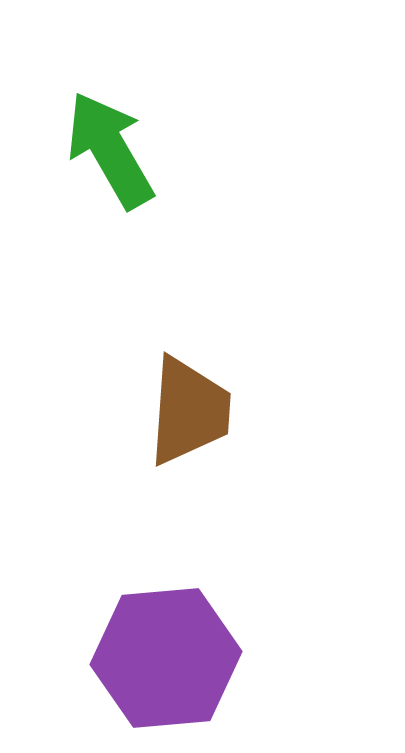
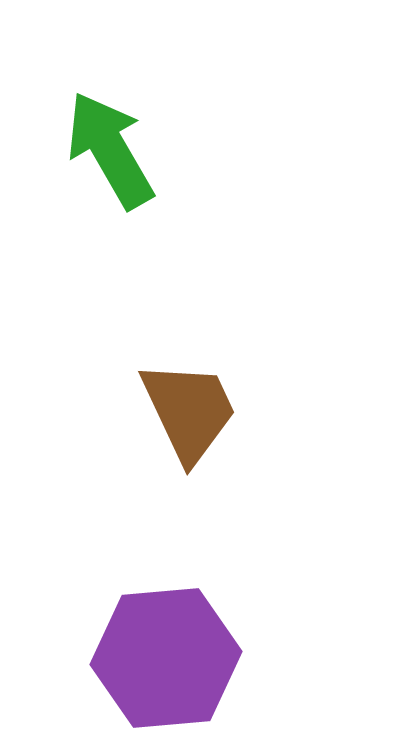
brown trapezoid: rotated 29 degrees counterclockwise
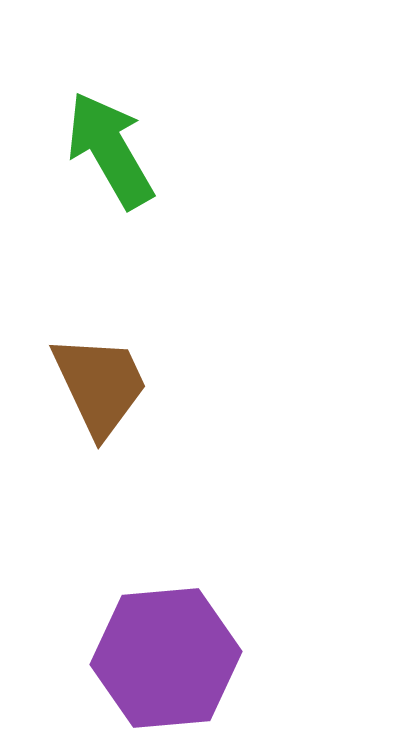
brown trapezoid: moved 89 px left, 26 px up
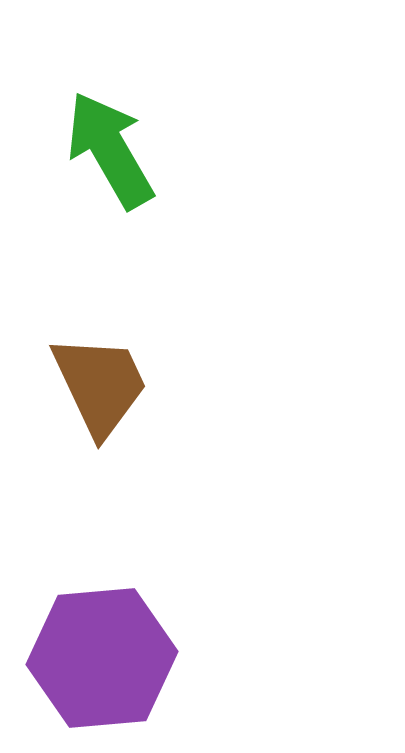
purple hexagon: moved 64 px left
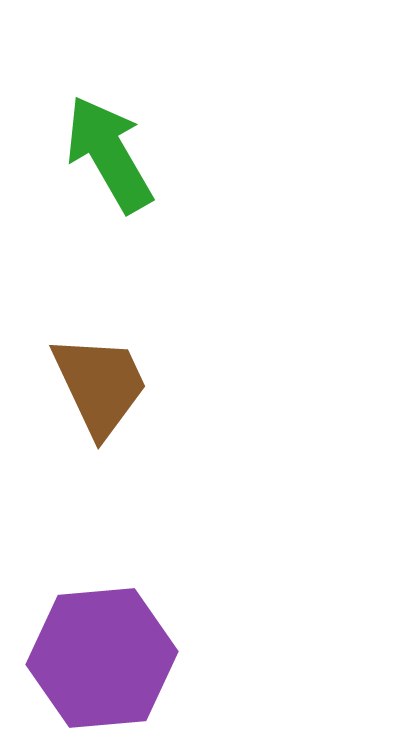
green arrow: moved 1 px left, 4 px down
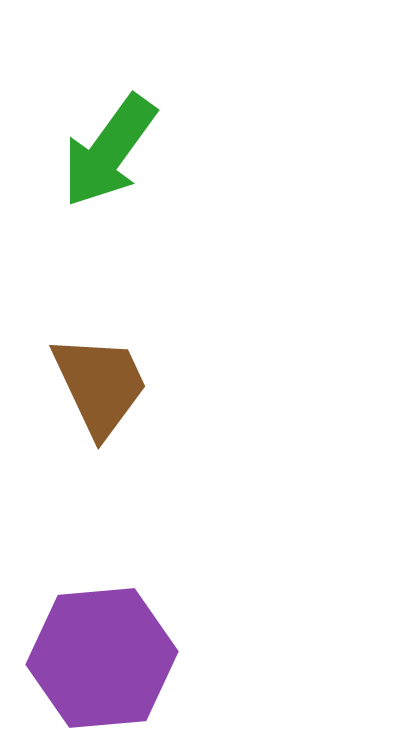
green arrow: moved 3 px up; rotated 114 degrees counterclockwise
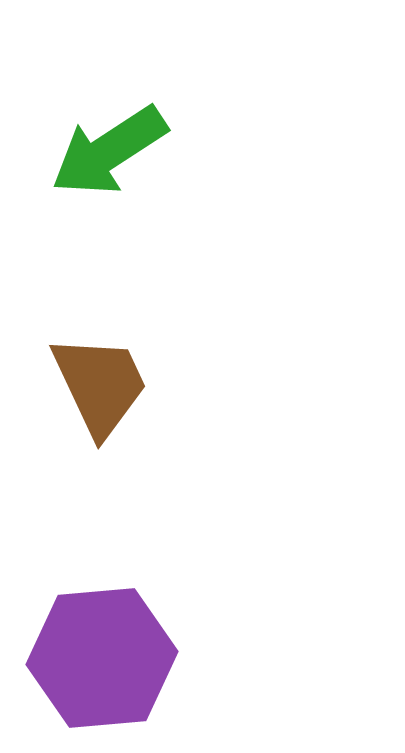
green arrow: rotated 21 degrees clockwise
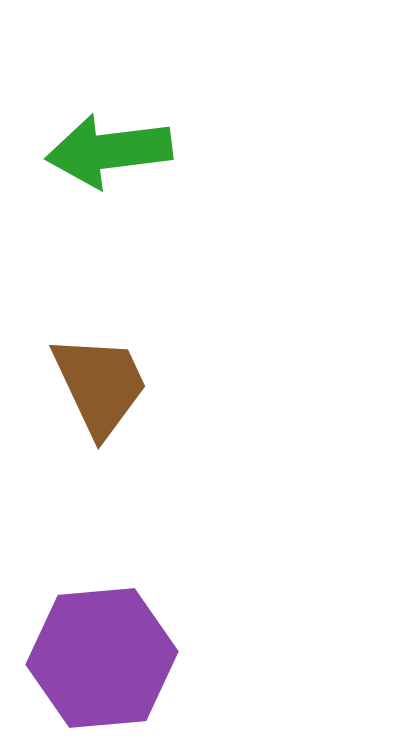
green arrow: rotated 26 degrees clockwise
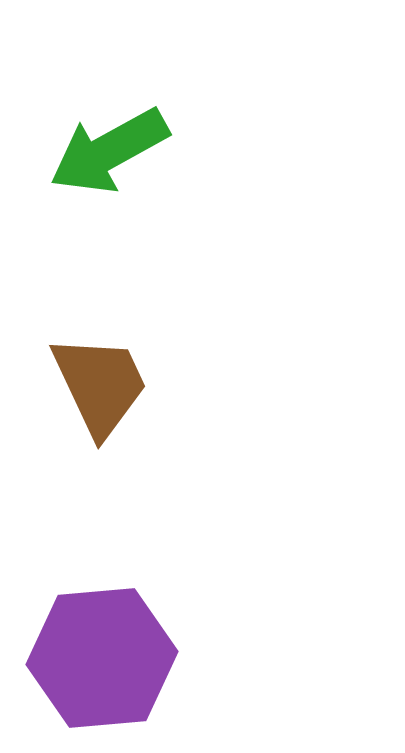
green arrow: rotated 22 degrees counterclockwise
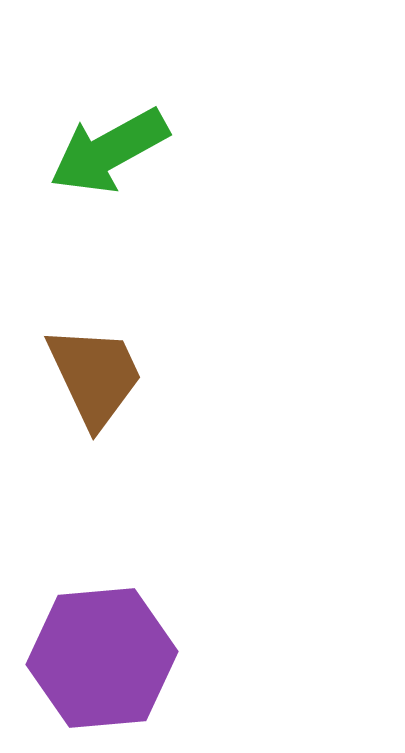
brown trapezoid: moved 5 px left, 9 px up
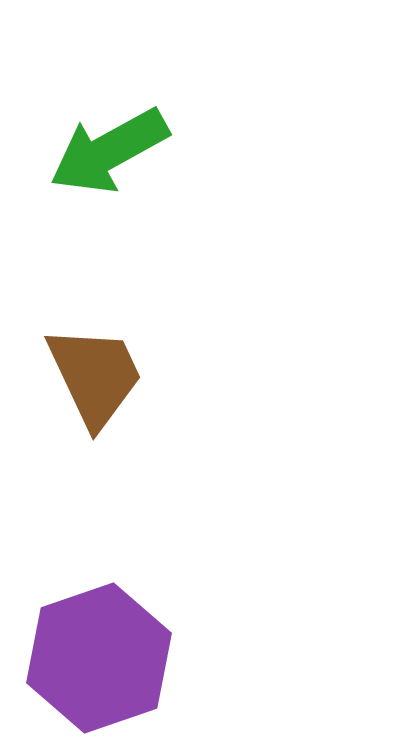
purple hexagon: moved 3 px left; rotated 14 degrees counterclockwise
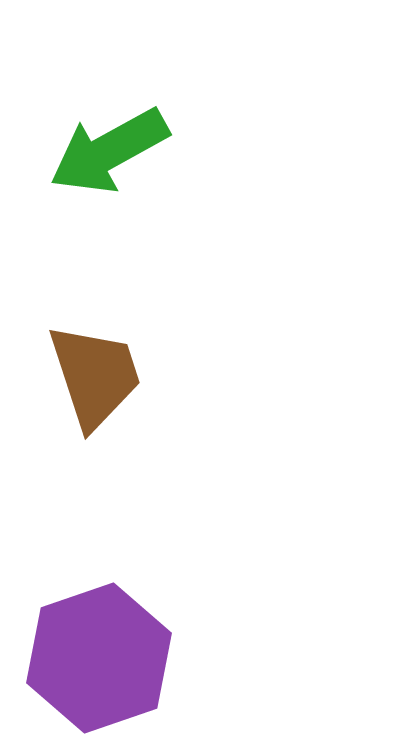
brown trapezoid: rotated 7 degrees clockwise
